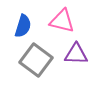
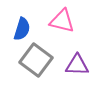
blue semicircle: moved 1 px left, 3 px down
purple triangle: moved 1 px right, 11 px down
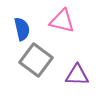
blue semicircle: rotated 30 degrees counterclockwise
purple triangle: moved 10 px down
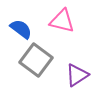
blue semicircle: moved 1 px left; rotated 40 degrees counterclockwise
purple triangle: rotated 35 degrees counterclockwise
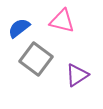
blue semicircle: moved 2 px left, 1 px up; rotated 75 degrees counterclockwise
gray square: moved 1 px up
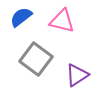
blue semicircle: moved 2 px right, 11 px up
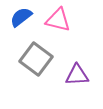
pink triangle: moved 4 px left, 1 px up
purple triangle: rotated 30 degrees clockwise
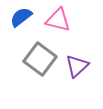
gray square: moved 4 px right
purple triangle: moved 9 px up; rotated 40 degrees counterclockwise
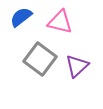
pink triangle: moved 2 px right, 2 px down
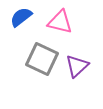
gray square: moved 2 px right; rotated 12 degrees counterclockwise
